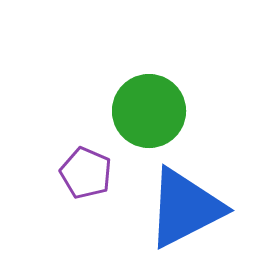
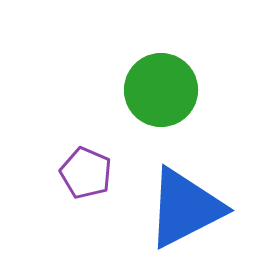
green circle: moved 12 px right, 21 px up
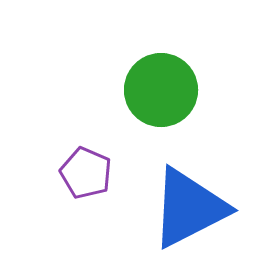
blue triangle: moved 4 px right
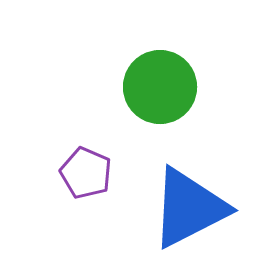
green circle: moved 1 px left, 3 px up
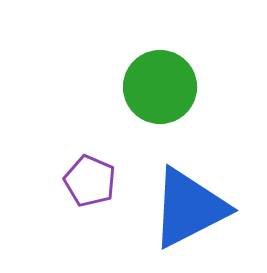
purple pentagon: moved 4 px right, 8 px down
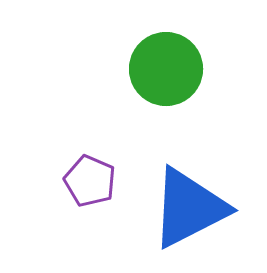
green circle: moved 6 px right, 18 px up
